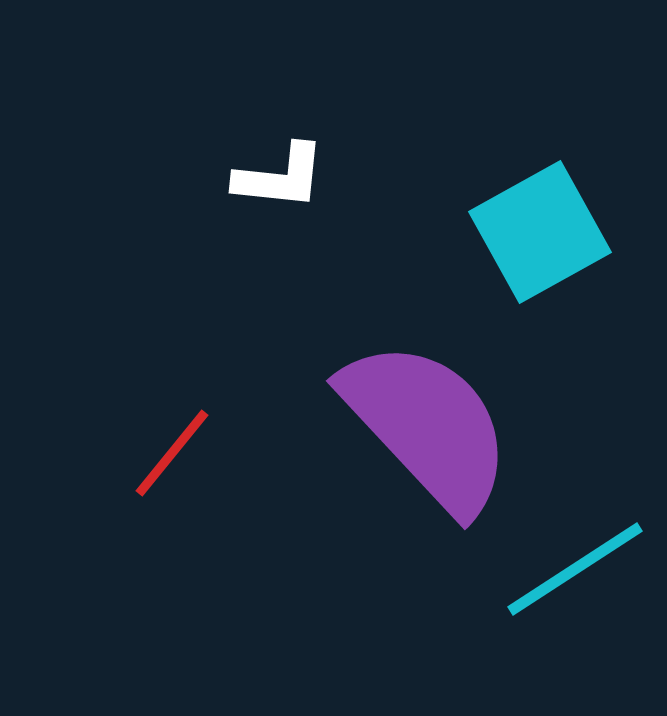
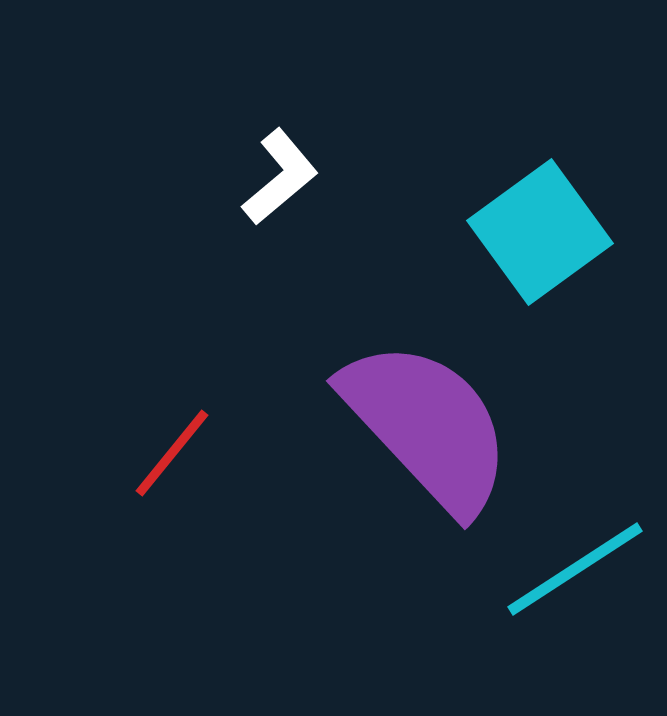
white L-shape: rotated 46 degrees counterclockwise
cyan square: rotated 7 degrees counterclockwise
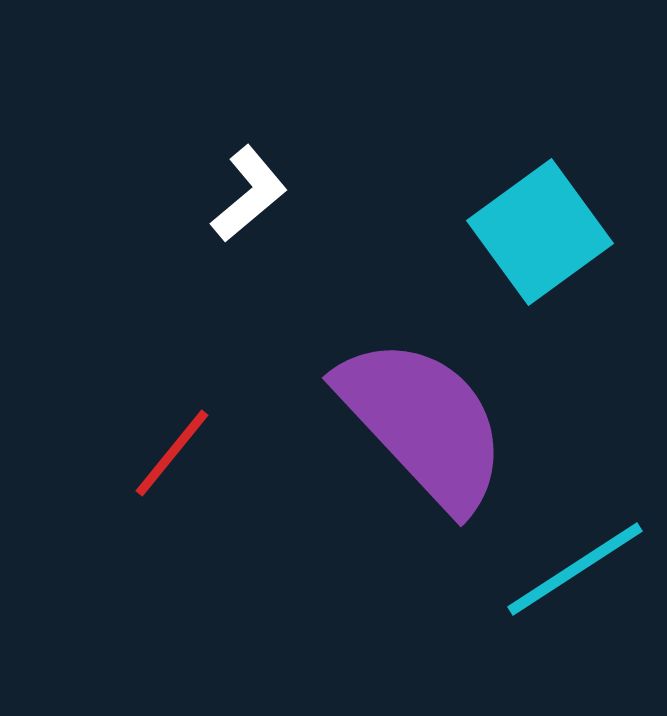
white L-shape: moved 31 px left, 17 px down
purple semicircle: moved 4 px left, 3 px up
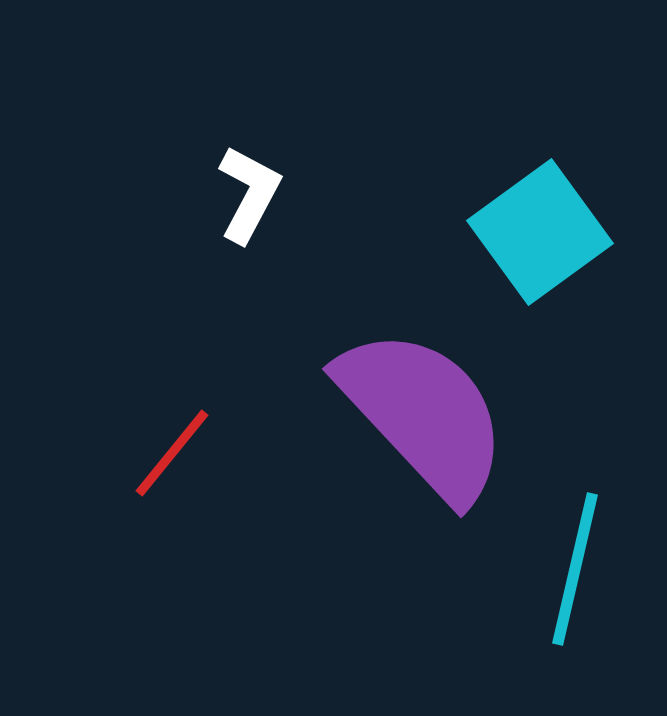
white L-shape: rotated 22 degrees counterclockwise
purple semicircle: moved 9 px up
cyan line: rotated 44 degrees counterclockwise
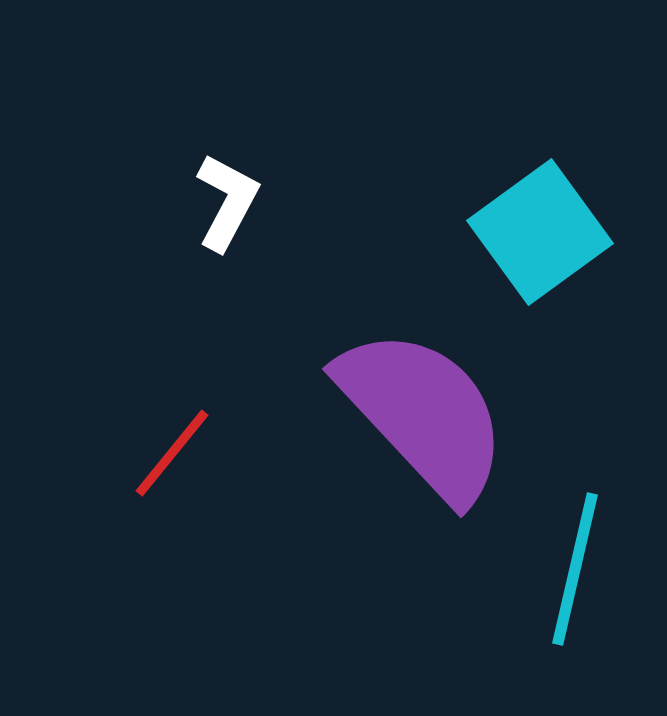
white L-shape: moved 22 px left, 8 px down
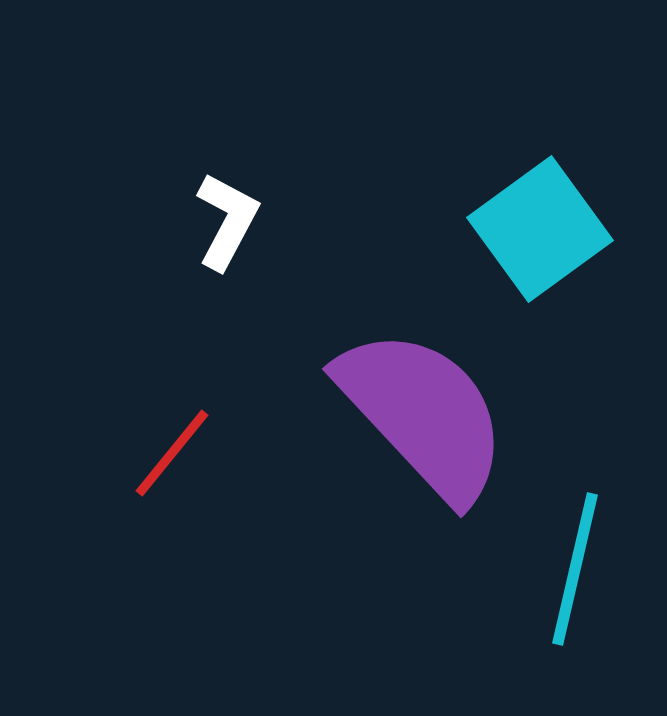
white L-shape: moved 19 px down
cyan square: moved 3 px up
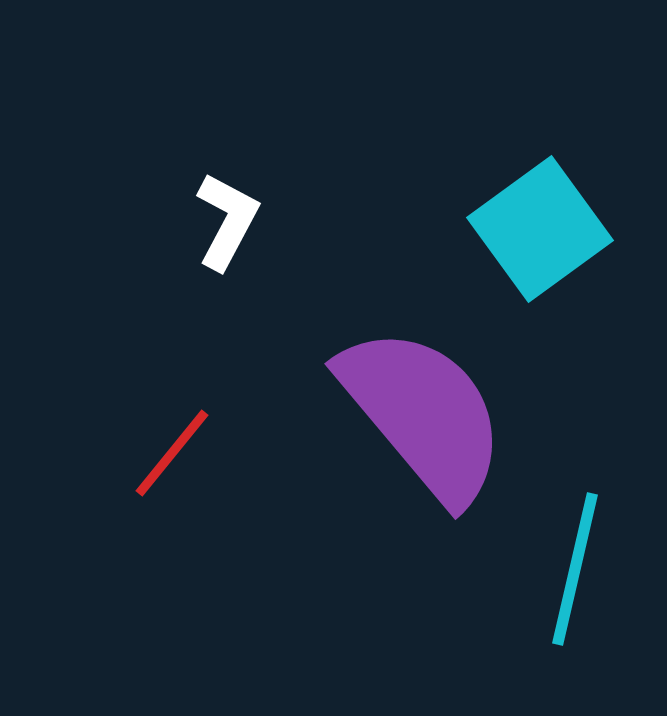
purple semicircle: rotated 3 degrees clockwise
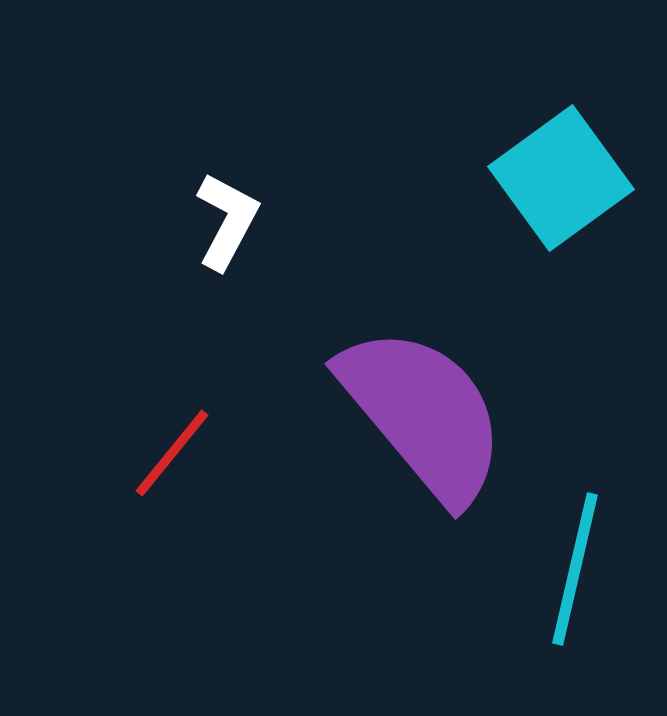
cyan square: moved 21 px right, 51 px up
